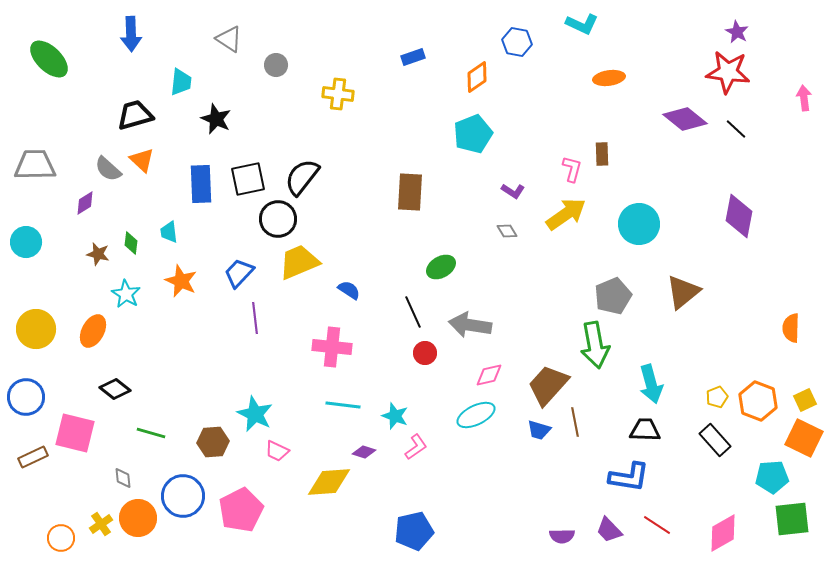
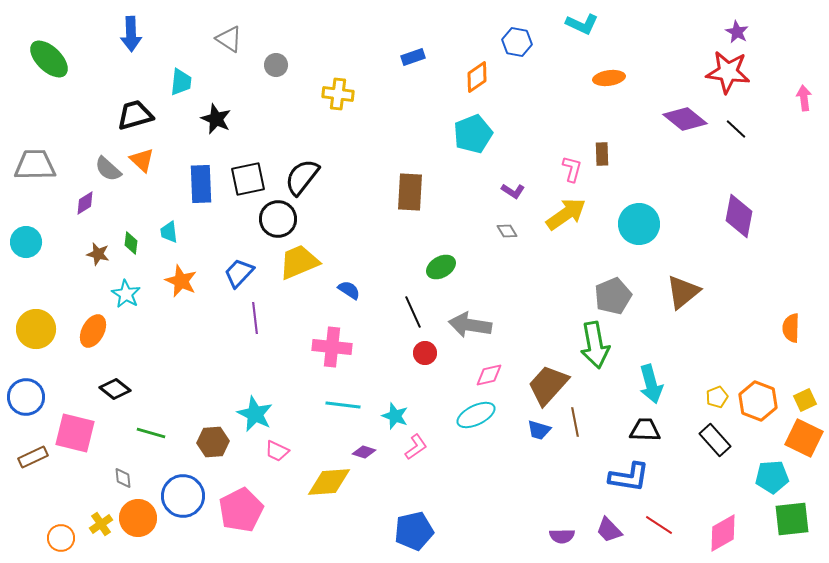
red line at (657, 525): moved 2 px right
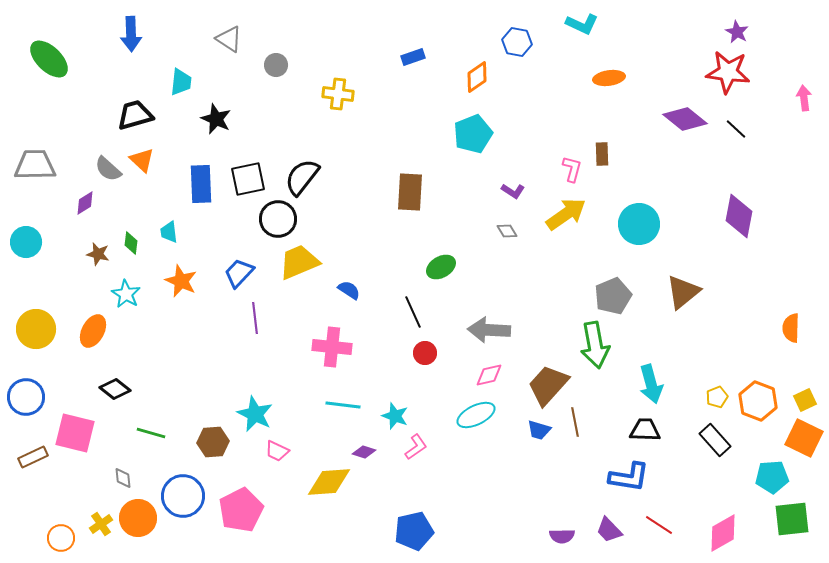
gray arrow at (470, 325): moved 19 px right, 5 px down; rotated 6 degrees counterclockwise
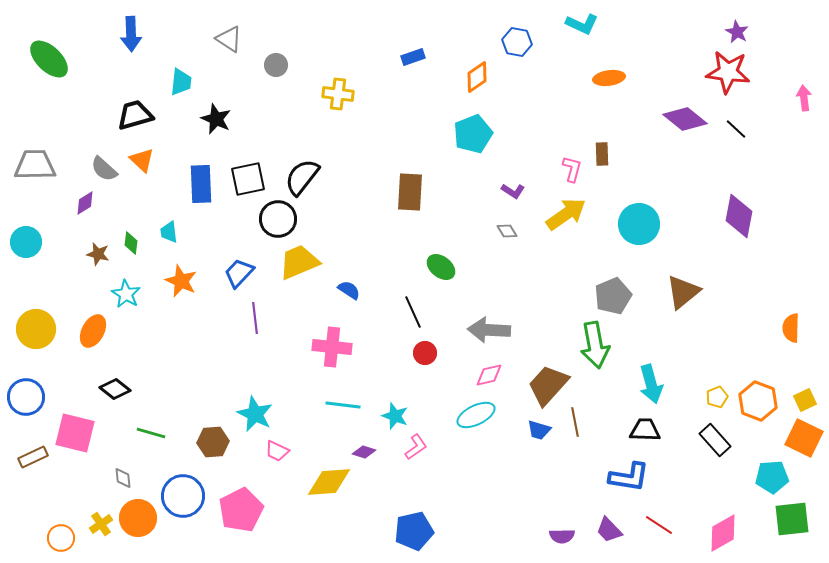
gray semicircle at (108, 169): moved 4 px left
green ellipse at (441, 267): rotated 68 degrees clockwise
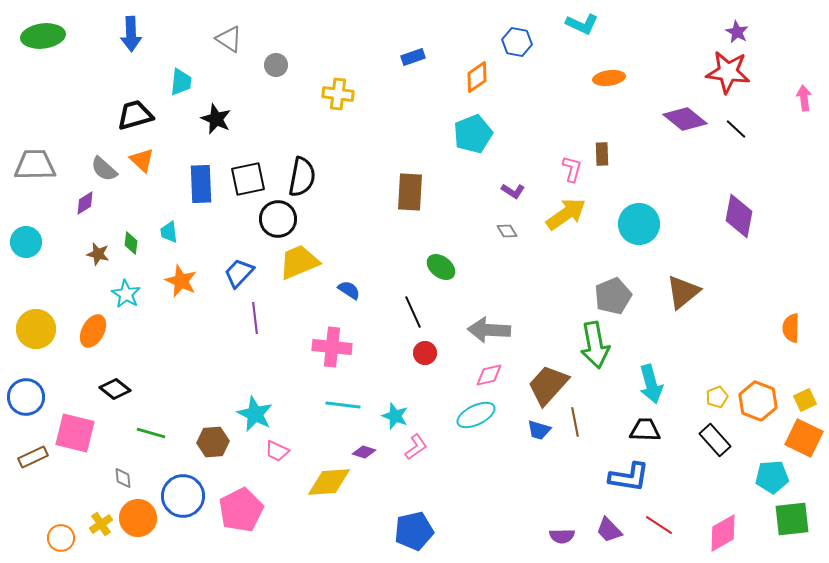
green ellipse at (49, 59): moved 6 px left, 23 px up; rotated 51 degrees counterclockwise
black semicircle at (302, 177): rotated 153 degrees clockwise
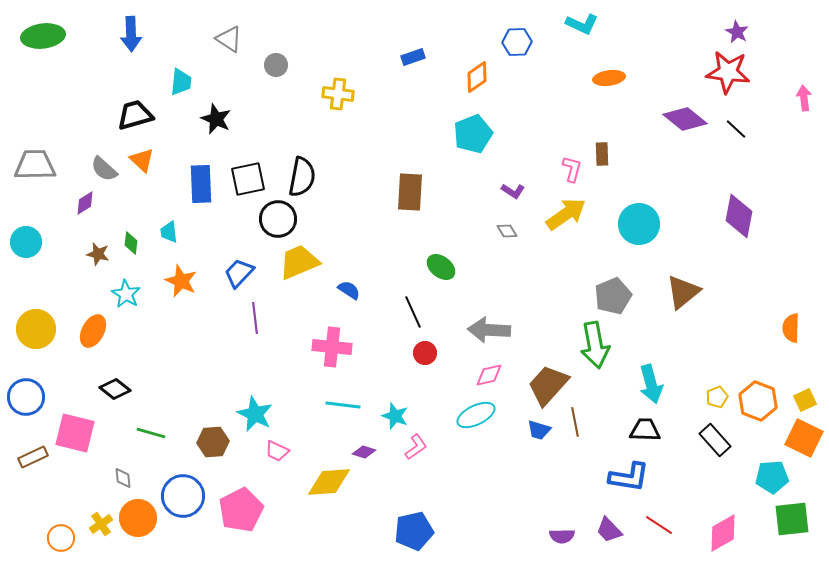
blue hexagon at (517, 42): rotated 12 degrees counterclockwise
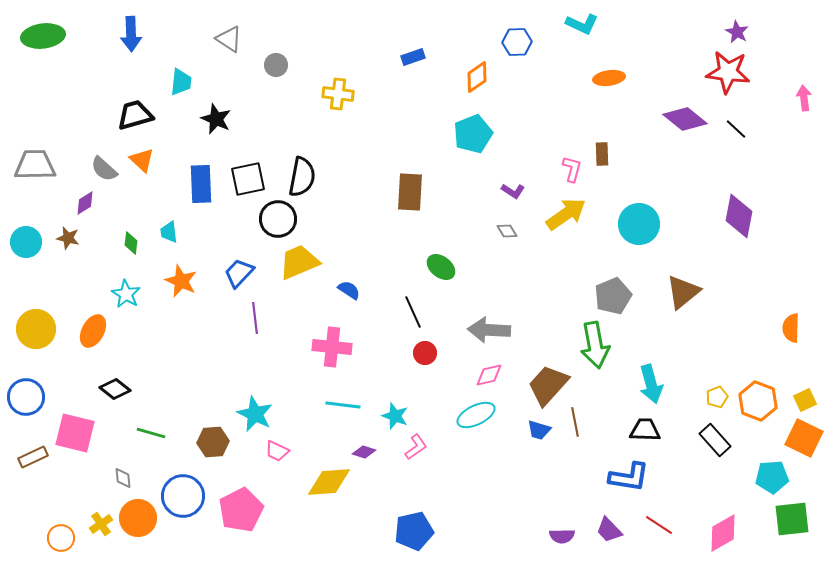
brown star at (98, 254): moved 30 px left, 16 px up
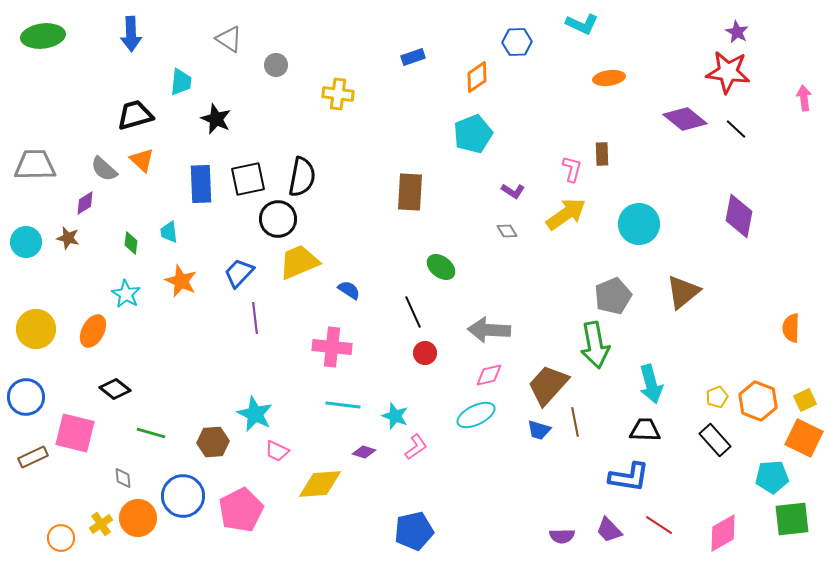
yellow diamond at (329, 482): moved 9 px left, 2 px down
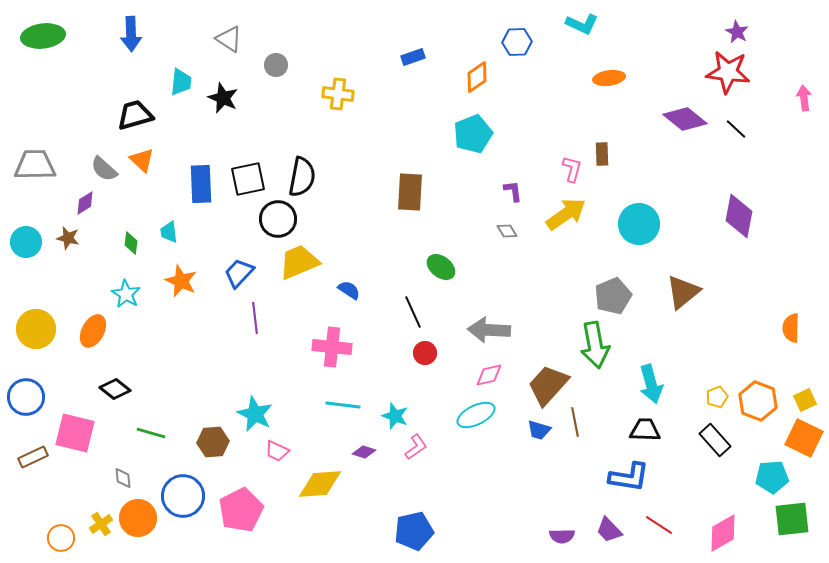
black star at (216, 119): moved 7 px right, 21 px up
purple L-shape at (513, 191): rotated 130 degrees counterclockwise
